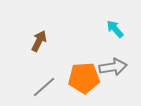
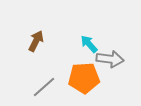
cyan arrow: moved 26 px left, 15 px down
brown arrow: moved 3 px left
gray arrow: moved 3 px left, 8 px up; rotated 16 degrees clockwise
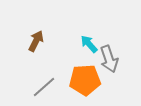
gray arrow: moved 1 px left; rotated 64 degrees clockwise
orange pentagon: moved 1 px right, 2 px down
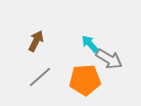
cyan arrow: moved 1 px right
gray arrow: rotated 40 degrees counterclockwise
gray line: moved 4 px left, 10 px up
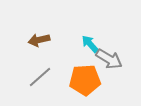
brown arrow: moved 3 px right, 1 px up; rotated 130 degrees counterclockwise
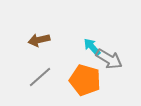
cyan arrow: moved 2 px right, 3 px down
orange pentagon: rotated 20 degrees clockwise
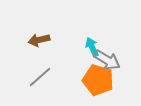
cyan arrow: rotated 18 degrees clockwise
gray arrow: moved 2 px left, 1 px down
orange pentagon: moved 13 px right
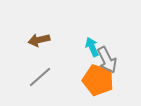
gray arrow: rotated 32 degrees clockwise
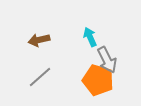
cyan arrow: moved 2 px left, 10 px up
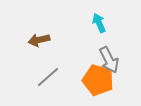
cyan arrow: moved 9 px right, 14 px up
gray arrow: moved 2 px right
gray line: moved 8 px right
